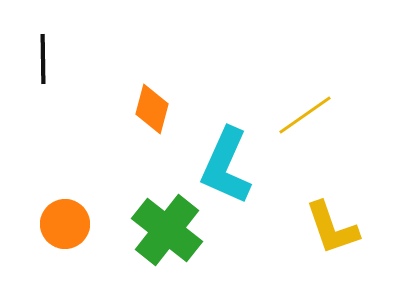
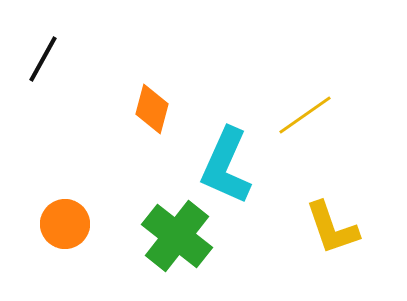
black line: rotated 30 degrees clockwise
green cross: moved 10 px right, 6 px down
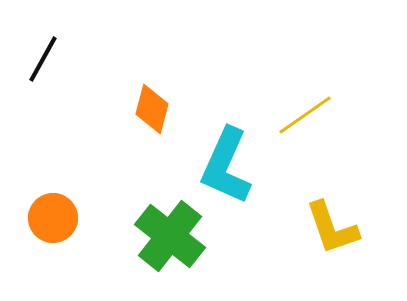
orange circle: moved 12 px left, 6 px up
green cross: moved 7 px left
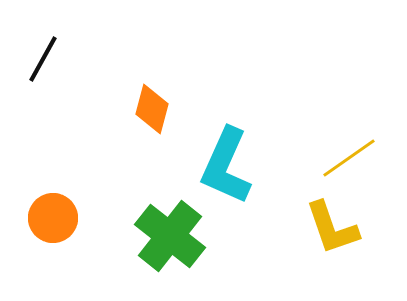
yellow line: moved 44 px right, 43 px down
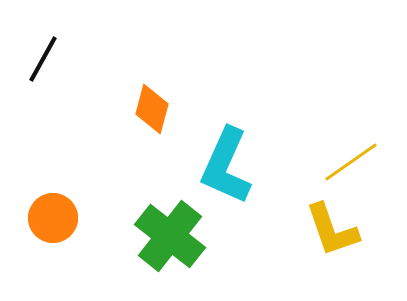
yellow line: moved 2 px right, 4 px down
yellow L-shape: moved 2 px down
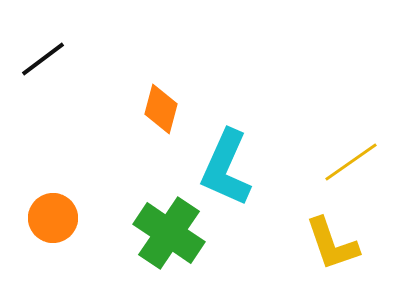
black line: rotated 24 degrees clockwise
orange diamond: moved 9 px right
cyan L-shape: moved 2 px down
yellow L-shape: moved 14 px down
green cross: moved 1 px left, 3 px up; rotated 4 degrees counterclockwise
